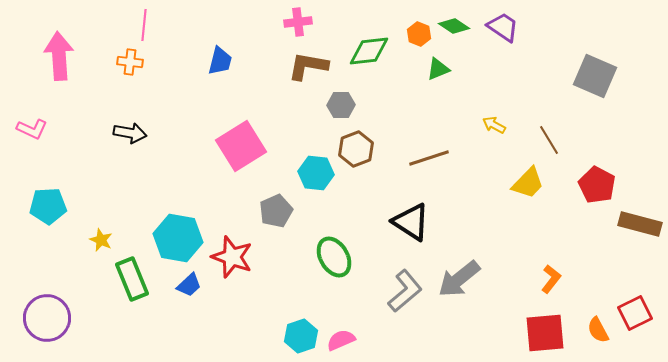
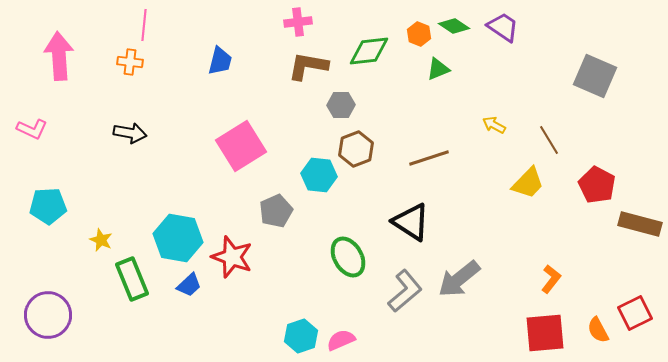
cyan hexagon at (316, 173): moved 3 px right, 2 px down
green ellipse at (334, 257): moved 14 px right
purple circle at (47, 318): moved 1 px right, 3 px up
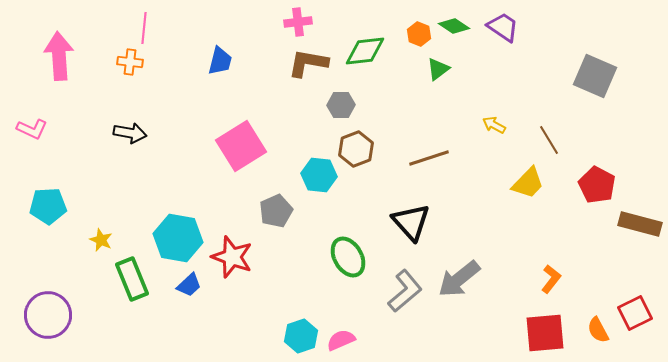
pink line at (144, 25): moved 3 px down
green diamond at (369, 51): moved 4 px left
brown L-shape at (308, 66): moved 3 px up
green triangle at (438, 69): rotated 15 degrees counterclockwise
black triangle at (411, 222): rotated 15 degrees clockwise
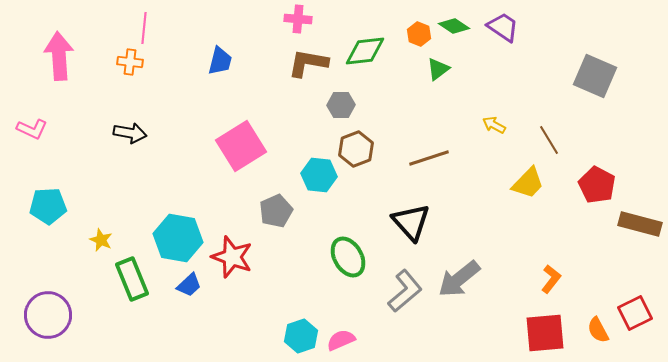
pink cross at (298, 22): moved 3 px up; rotated 12 degrees clockwise
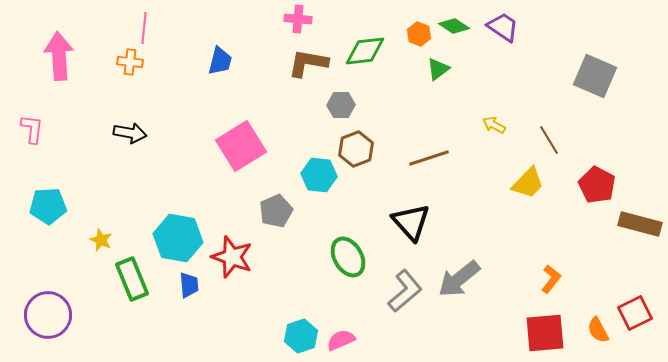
pink L-shape at (32, 129): rotated 108 degrees counterclockwise
blue trapezoid at (189, 285): rotated 52 degrees counterclockwise
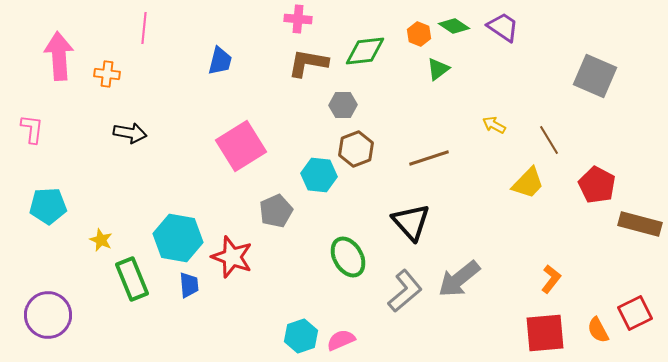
orange cross at (130, 62): moved 23 px left, 12 px down
gray hexagon at (341, 105): moved 2 px right
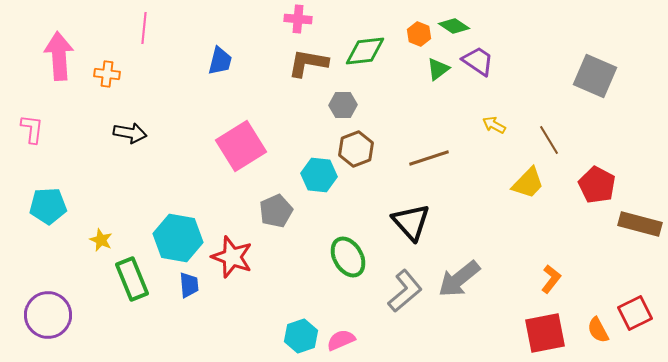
purple trapezoid at (503, 27): moved 25 px left, 34 px down
red square at (545, 333): rotated 6 degrees counterclockwise
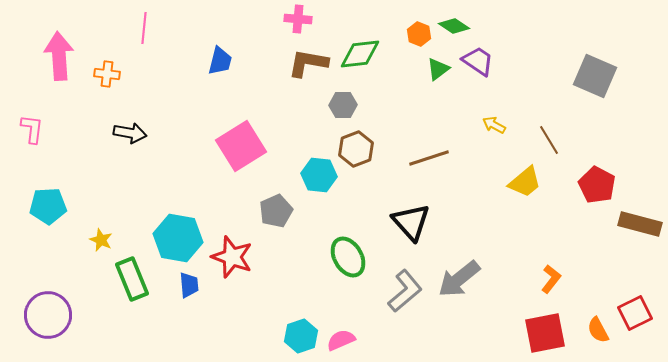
green diamond at (365, 51): moved 5 px left, 3 px down
yellow trapezoid at (528, 183): moved 3 px left, 1 px up; rotated 6 degrees clockwise
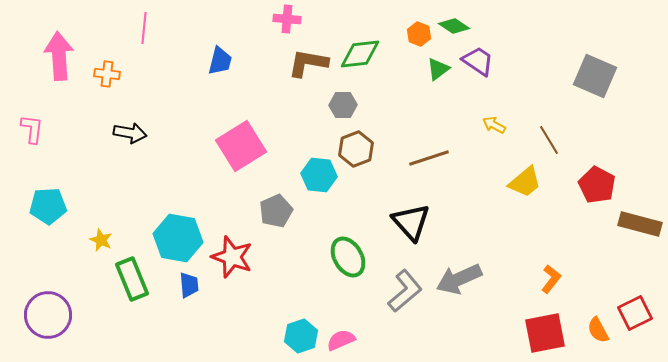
pink cross at (298, 19): moved 11 px left
gray arrow at (459, 279): rotated 15 degrees clockwise
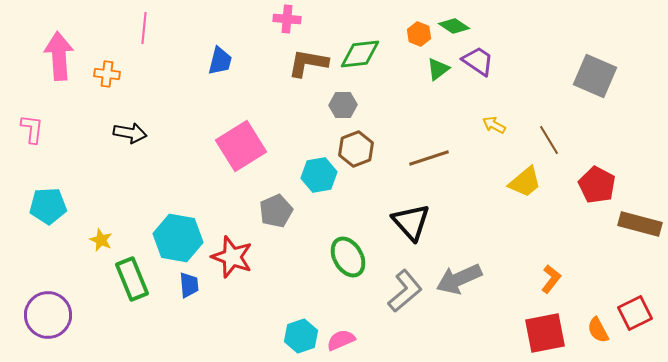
cyan hexagon at (319, 175): rotated 16 degrees counterclockwise
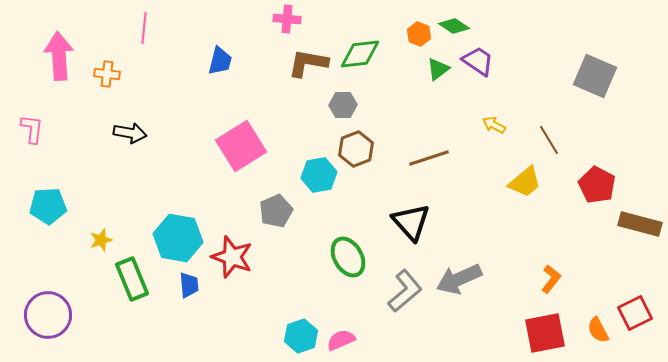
yellow star at (101, 240): rotated 30 degrees clockwise
